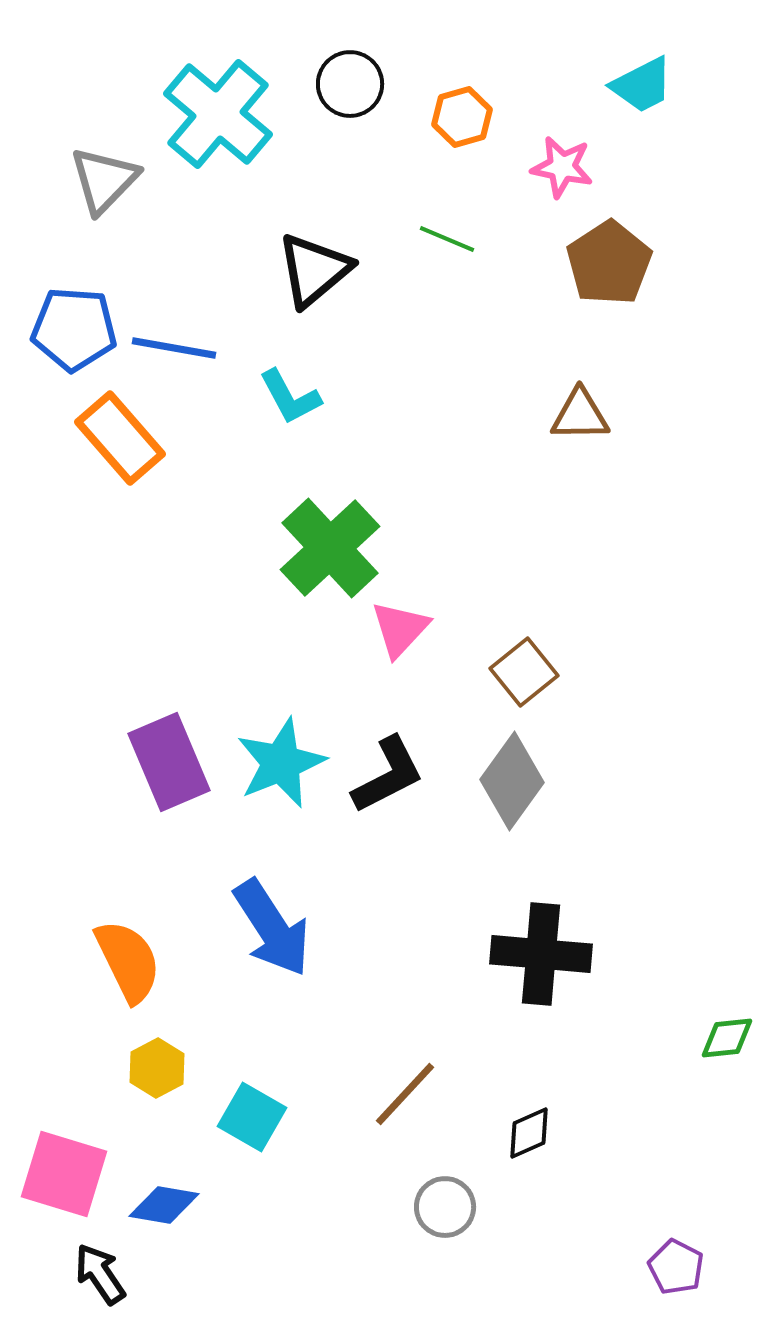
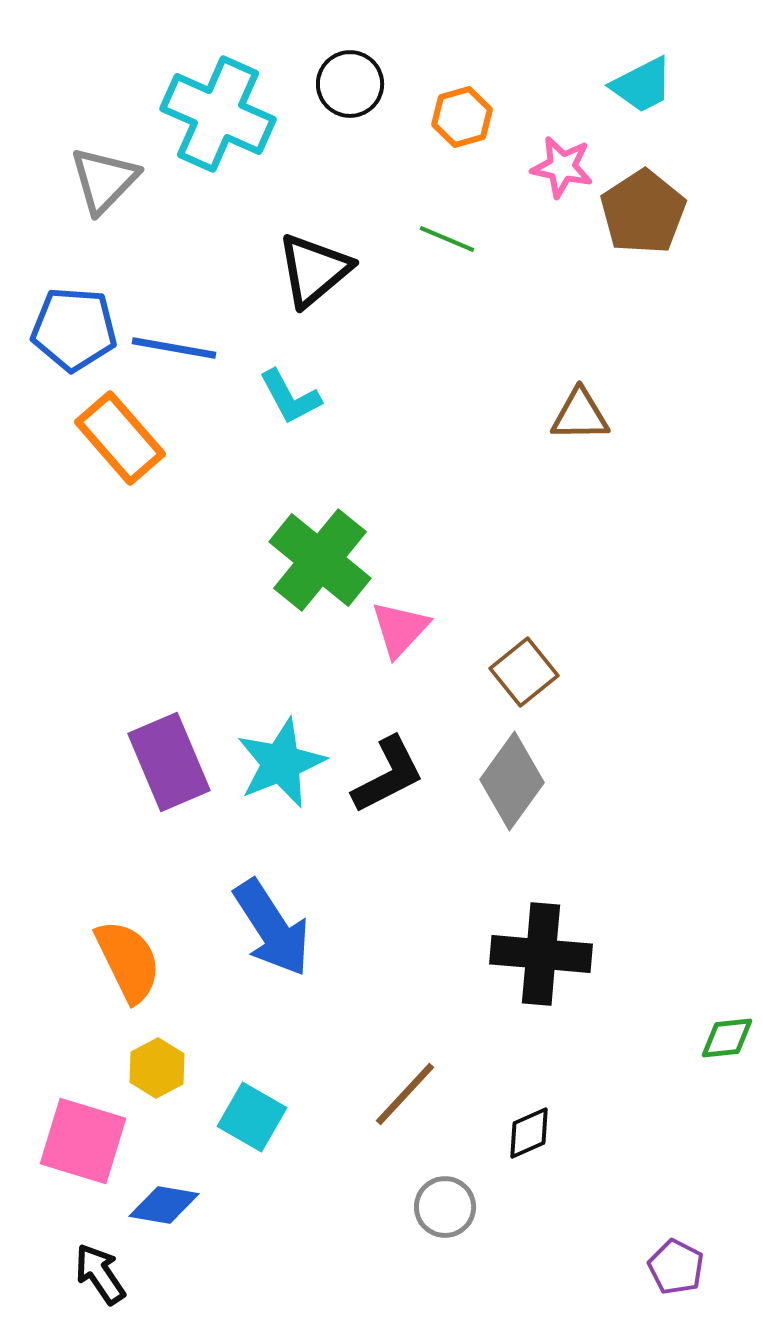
cyan cross: rotated 16 degrees counterclockwise
brown pentagon: moved 34 px right, 51 px up
green cross: moved 10 px left, 12 px down; rotated 8 degrees counterclockwise
pink square: moved 19 px right, 33 px up
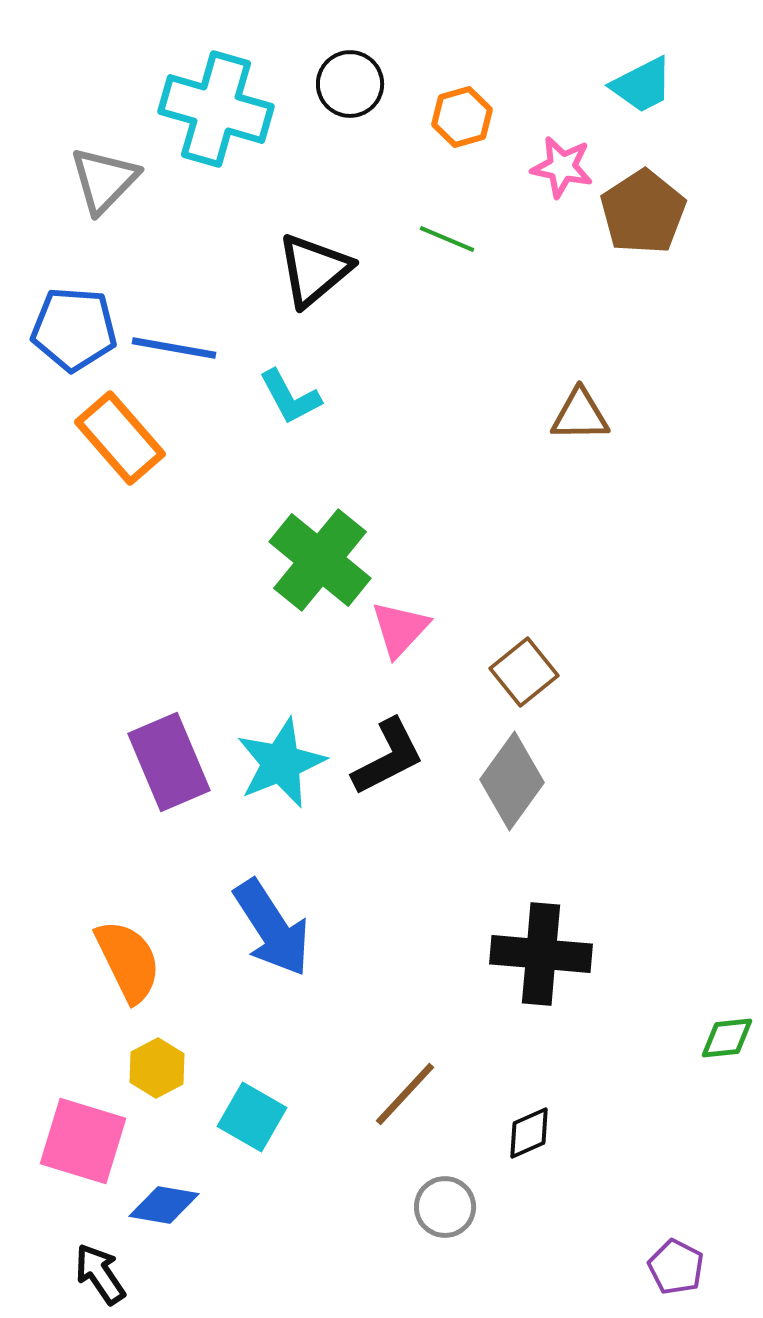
cyan cross: moved 2 px left, 5 px up; rotated 8 degrees counterclockwise
black L-shape: moved 18 px up
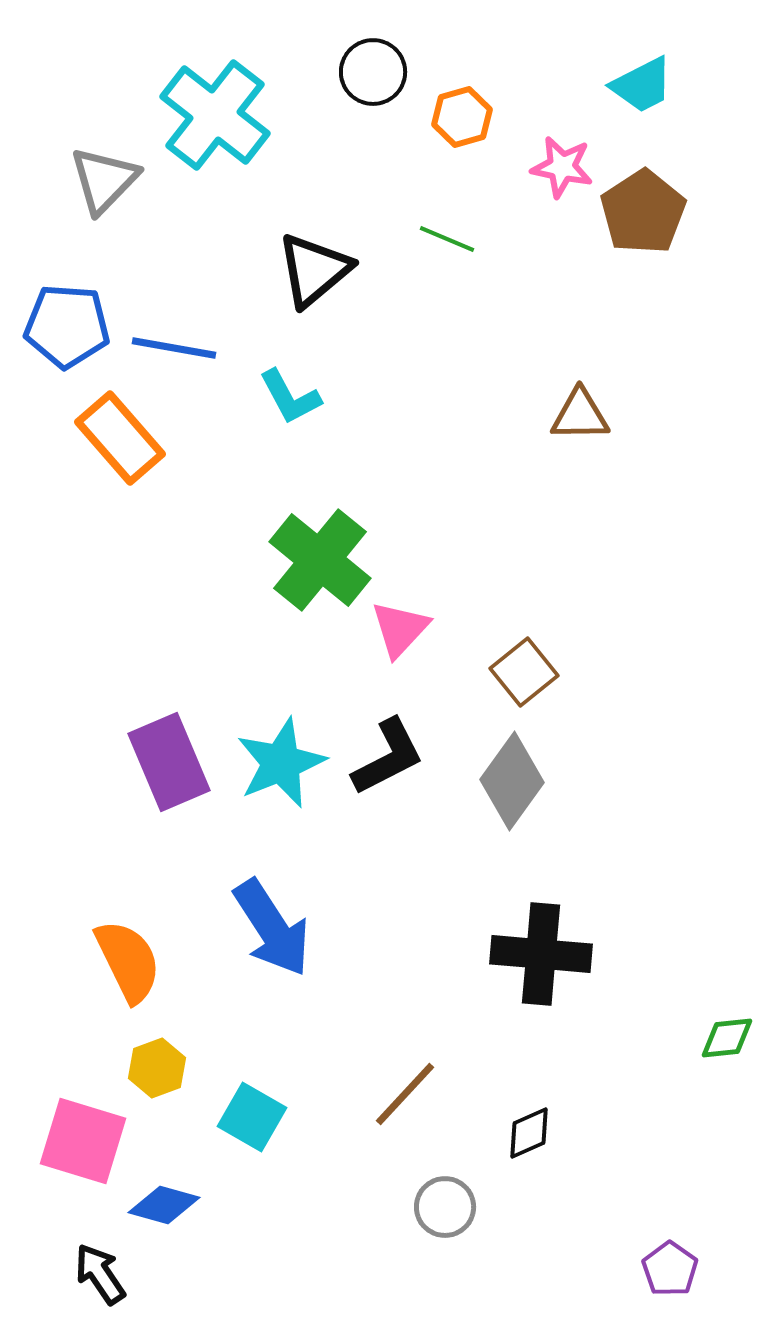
black circle: moved 23 px right, 12 px up
cyan cross: moved 1 px left, 6 px down; rotated 22 degrees clockwise
blue pentagon: moved 7 px left, 3 px up
yellow hexagon: rotated 8 degrees clockwise
blue diamond: rotated 6 degrees clockwise
purple pentagon: moved 6 px left, 2 px down; rotated 8 degrees clockwise
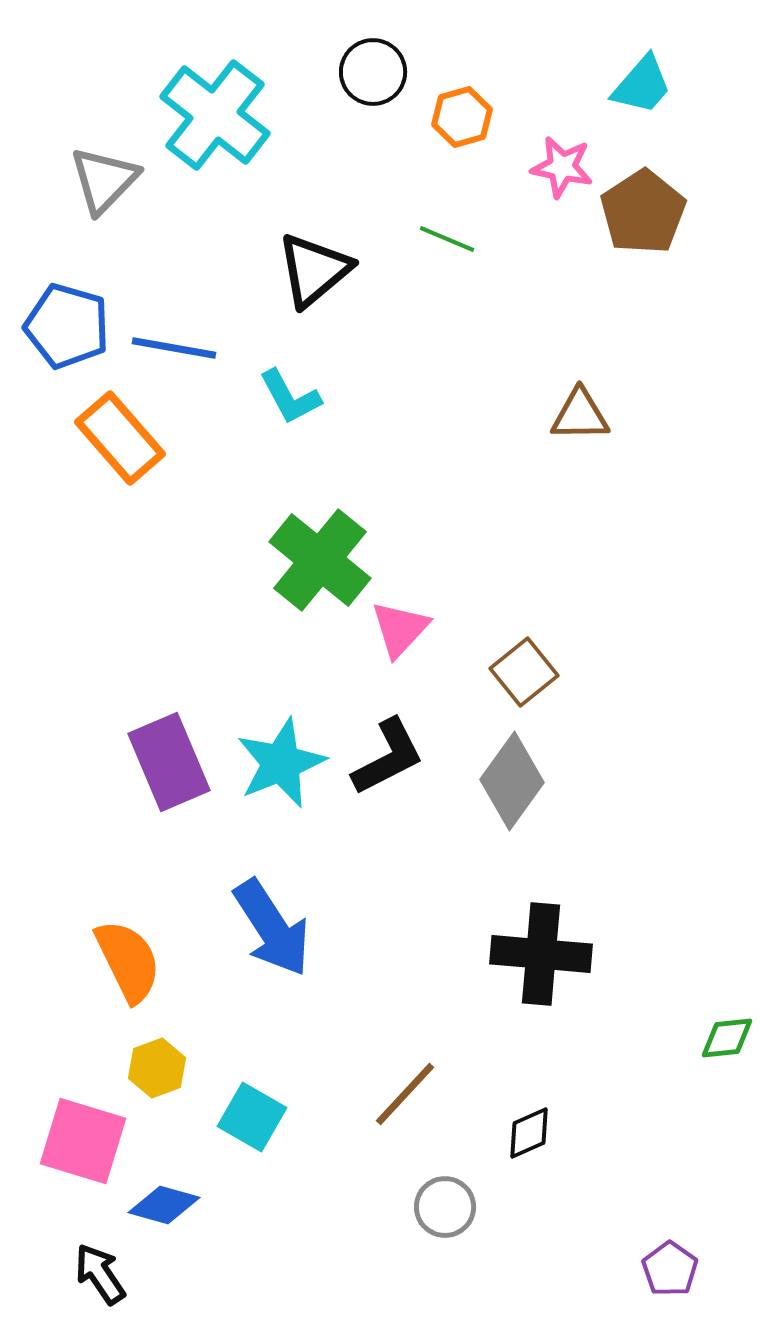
cyan trapezoid: rotated 22 degrees counterclockwise
blue pentagon: rotated 12 degrees clockwise
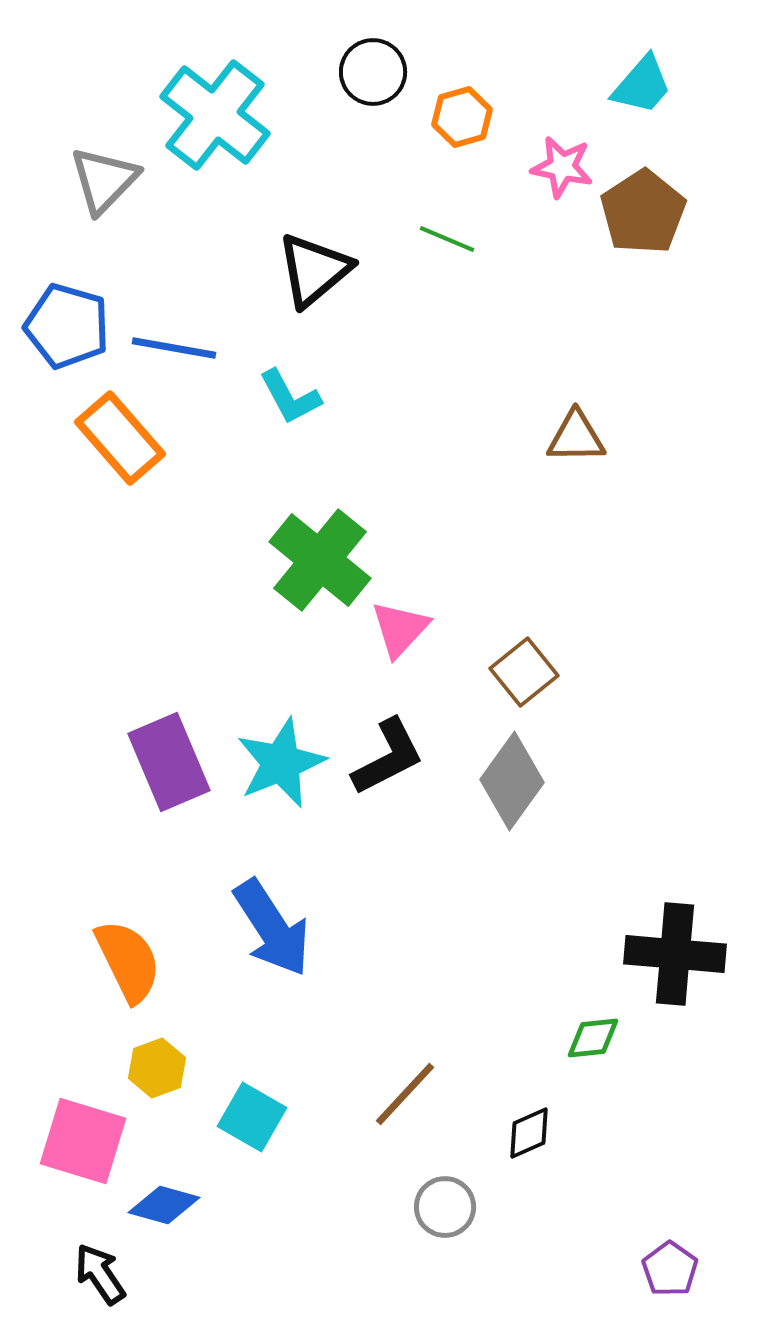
brown triangle: moved 4 px left, 22 px down
black cross: moved 134 px right
green diamond: moved 134 px left
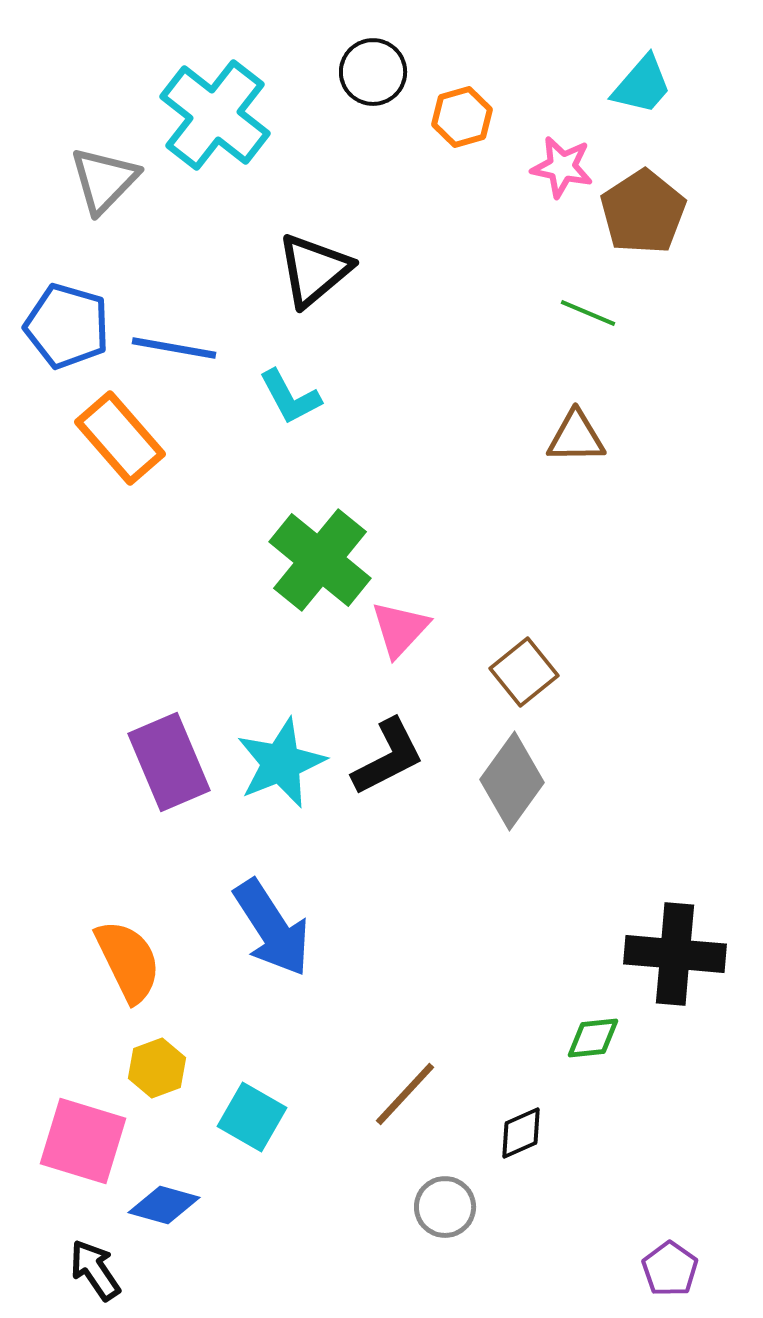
green line: moved 141 px right, 74 px down
black diamond: moved 8 px left
black arrow: moved 5 px left, 4 px up
